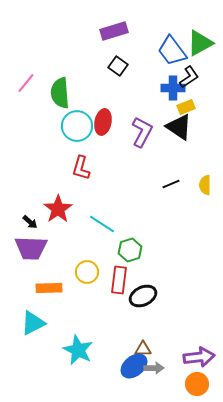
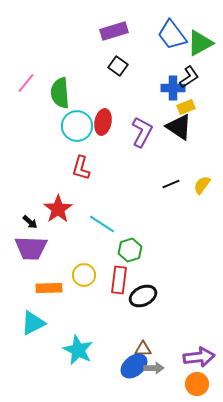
blue trapezoid: moved 16 px up
yellow semicircle: moved 3 px left; rotated 36 degrees clockwise
yellow circle: moved 3 px left, 3 px down
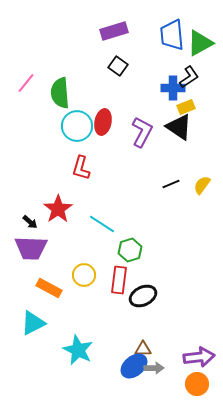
blue trapezoid: rotated 32 degrees clockwise
orange rectangle: rotated 30 degrees clockwise
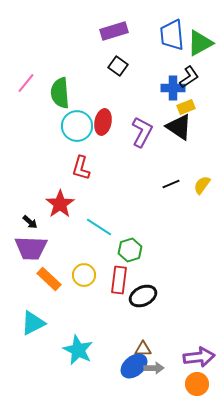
red star: moved 2 px right, 5 px up
cyan line: moved 3 px left, 3 px down
orange rectangle: moved 9 px up; rotated 15 degrees clockwise
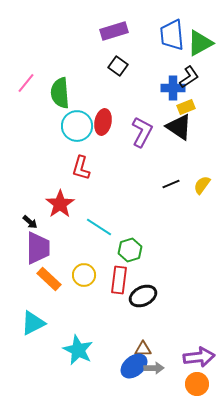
purple trapezoid: moved 7 px right; rotated 92 degrees counterclockwise
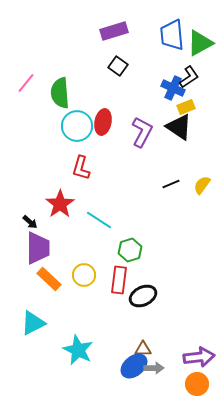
blue cross: rotated 25 degrees clockwise
cyan line: moved 7 px up
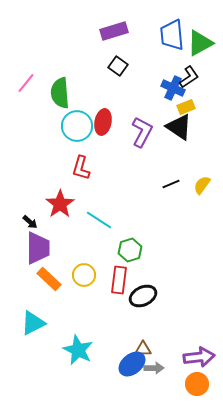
blue ellipse: moved 2 px left, 2 px up
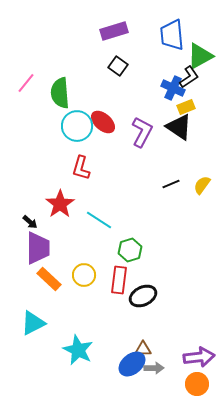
green triangle: moved 13 px down
red ellipse: rotated 60 degrees counterclockwise
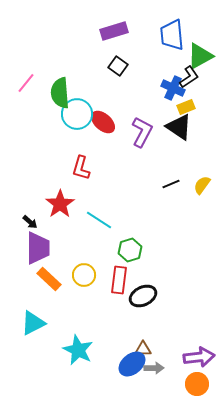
cyan circle: moved 12 px up
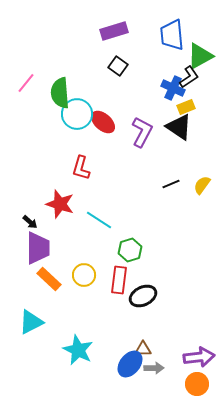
red star: rotated 20 degrees counterclockwise
cyan triangle: moved 2 px left, 1 px up
blue ellipse: moved 2 px left; rotated 12 degrees counterclockwise
